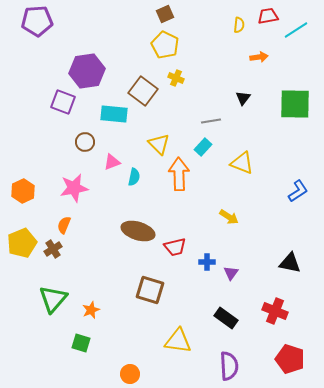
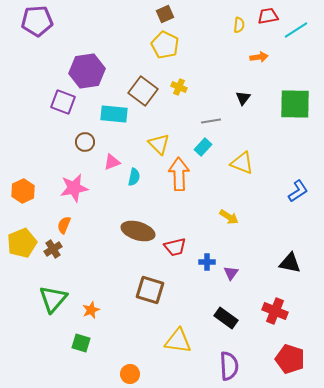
yellow cross at (176, 78): moved 3 px right, 9 px down
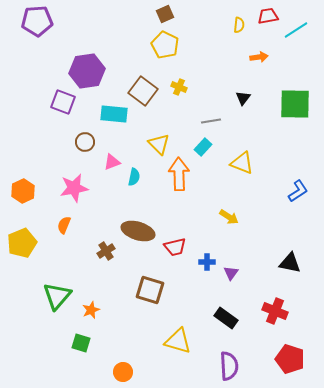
brown cross at (53, 249): moved 53 px right, 2 px down
green triangle at (53, 299): moved 4 px right, 3 px up
yellow triangle at (178, 341): rotated 8 degrees clockwise
orange circle at (130, 374): moved 7 px left, 2 px up
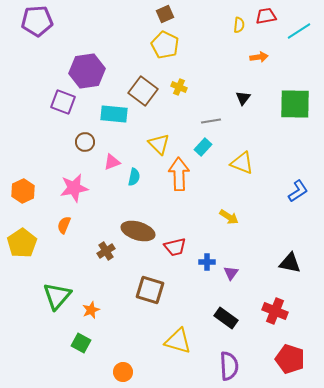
red trapezoid at (268, 16): moved 2 px left
cyan line at (296, 30): moved 3 px right, 1 px down
yellow pentagon at (22, 243): rotated 12 degrees counterclockwise
green square at (81, 343): rotated 12 degrees clockwise
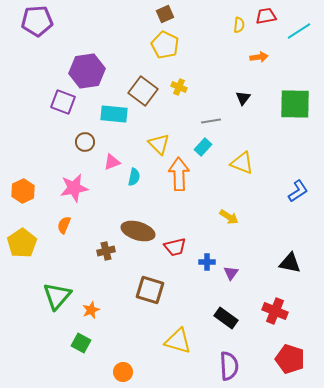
brown cross at (106, 251): rotated 18 degrees clockwise
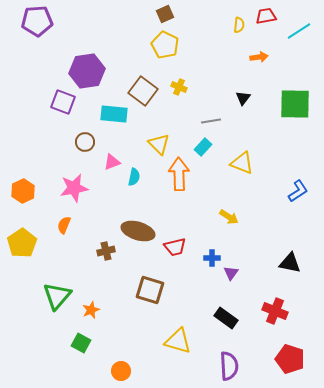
blue cross at (207, 262): moved 5 px right, 4 px up
orange circle at (123, 372): moved 2 px left, 1 px up
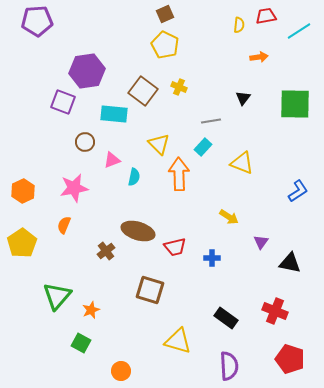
pink triangle at (112, 162): moved 2 px up
brown cross at (106, 251): rotated 24 degrees counterclockwise
purple triangle at (231, 273): moved 30 px right, 31 px up
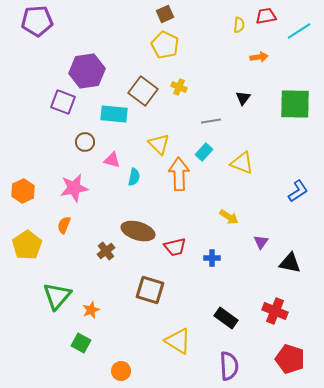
cyan rectangle at (203, 147): moved 1 px right, 5 px down
pink triangle at (112, 160): rotated 36 degrees clockwise
yellow pentagon at (22, 243): moved 5 px right, 2 px down
yellow triangle at (178, 341): rotated 16 degrees clockwise
